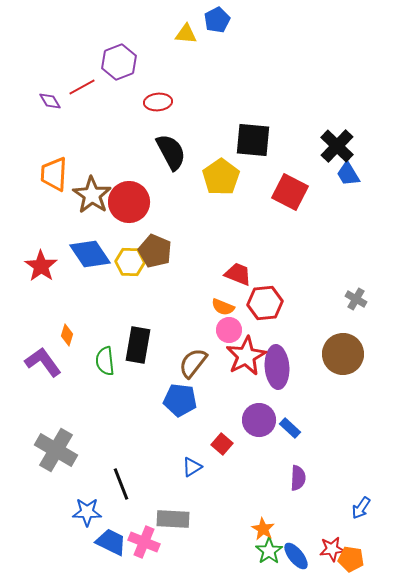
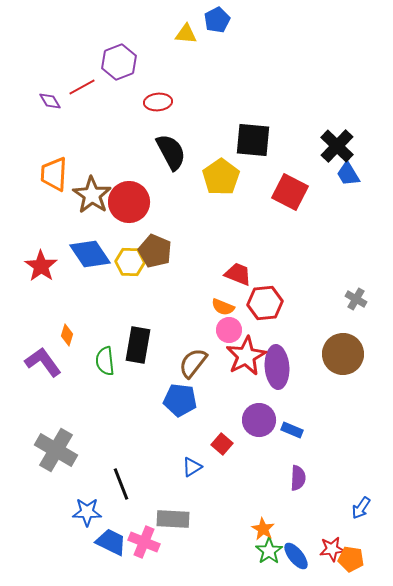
blue rectangle at (290, 428): moved 2 px right, 2 px down; rotated 20 degrees counterclockwise
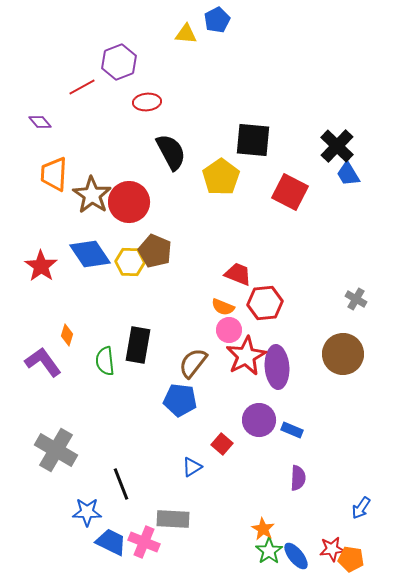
purple diamond at (50, 101): moved 10 px left, 21 px down; rotated 10 degrees counterclockwise
red ellipse at (158, 102): moved 11 px left
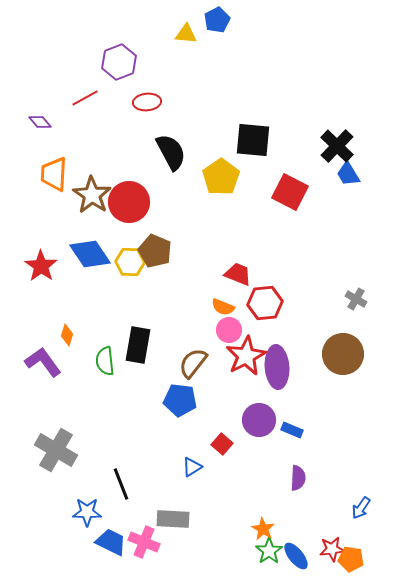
red line at (82, 87): moved 3 px right, 11 px down
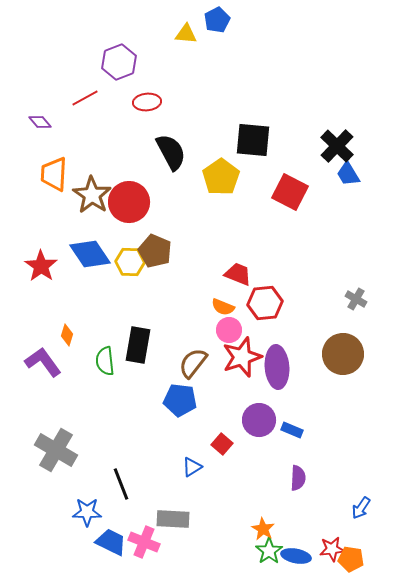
red star at (246, 356): moved 4 px left, 1 px down; rotated 9 degrees clockwise
blue ellipse at (296, 556): rotated 40 degrees counterclockwise
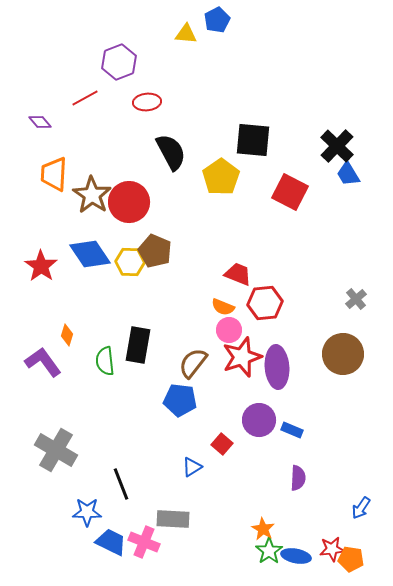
gray cross at (356, 299): rotated 20 degrees clockwise
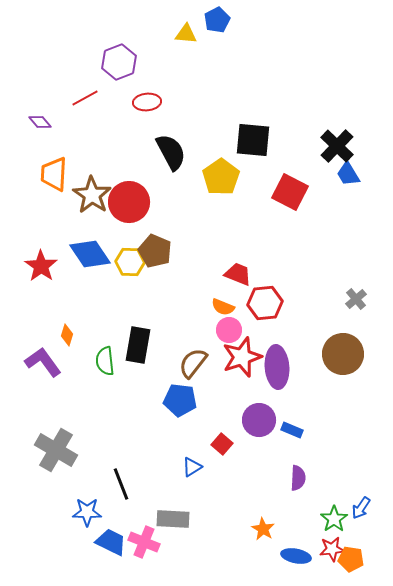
green star at (269, 551): moved 65 px right, 32 px up
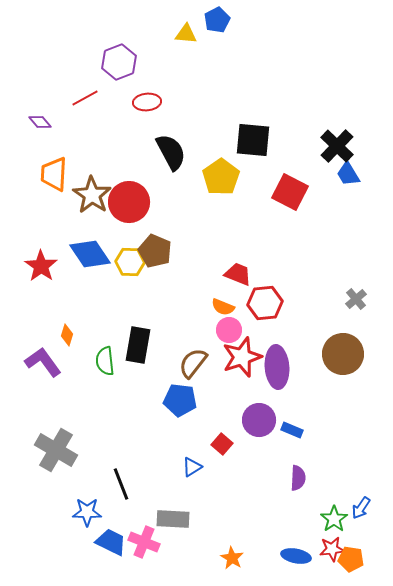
orange star at (263, 529): moved 31 px left, 29 px down
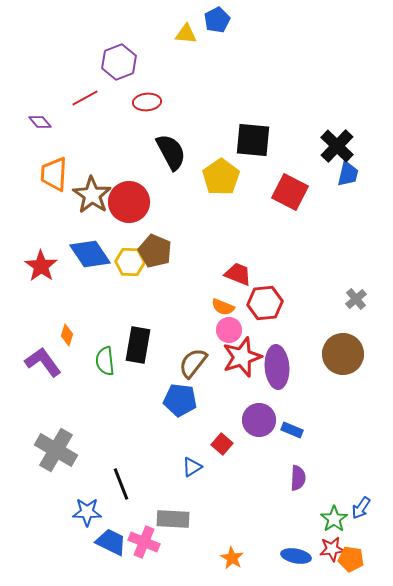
blue trapezoid at (348, 174): rotated 136 degrees counterclockwise
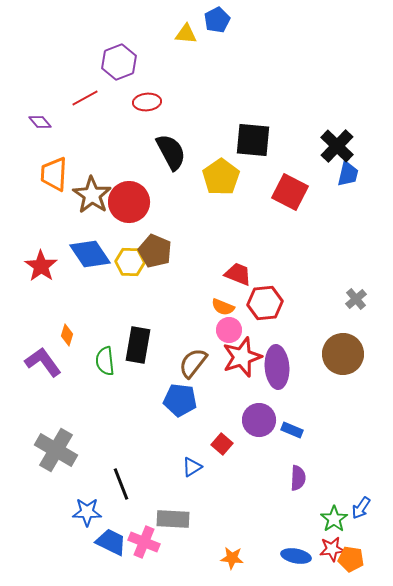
orange star at (232, 558): rotated 25 degrees counterclockwise
